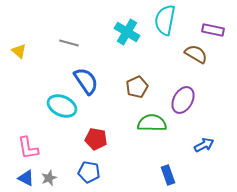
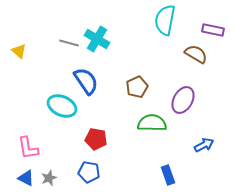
cyan cross: moved 30 px left, 7 px down
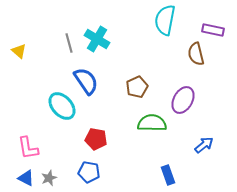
gray line: rotated 60 degrees clockwise
brown semicircle: rotated 135 degrees counterclockwise
cyan ellipse: rotated 24 degrees clockwise
blue arrow: rotated 12 degrees counterclockwise
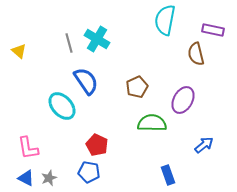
red pentagon: moved 1 px right, 6 px down; rotated 15 degrees clockwise
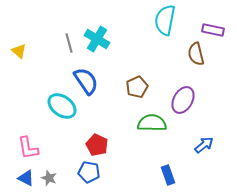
cyan ellipse: rotated 12 degrees counterclockwise
gray star: rotated 28 degrees counterclockwise
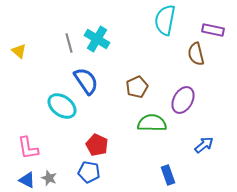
blue triangle: moved 1 px right, 2 px down
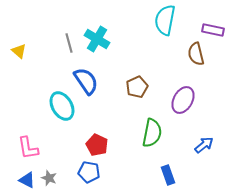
cyan ellipse: rotated 24 degrees clockwise
green semicircle: moved 10 px down; rotated 100 degrees clockwise
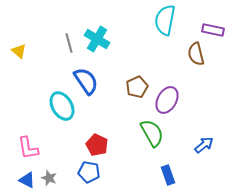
purple ellipse: moved 16 px left
green semicircle: rotated 40 degrees counterclockwise
